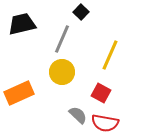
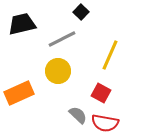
gray line: rotated 40 degrees clockwise
yellow circle: moved 4 px left, 1 px up
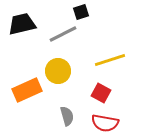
black square: rotated 28 degrees clockwise
gray line: moved 1 px right, 5 px up
yellow line: moved 5 px down; rotated 48 degrees clockwise
orange rectangle: moved 8 px right, 3 px up
gray semicircle: moved 11 px left, 1 px down; rotated 30 degrees clockwise
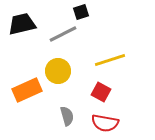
red square: moved 1 px up
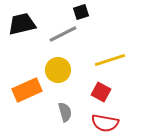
yellow circle: moved 1 px up
gray semicircle: moved 2 px left, 4 px up
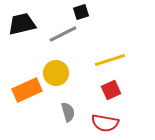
yellow circle: moved 2 px left, 3 px down
red square: moved 10 px right, 2 px up; rotated 36 degrees clockwise
gray semicircle: moved 3 px right
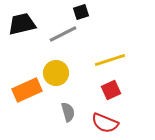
red semicircle: rotated 12 degrees clockwise
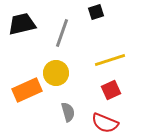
black square: moved 15 px right
gray line: moved 1 px left, 1 px up; rotated 44 degrees counterclockwise
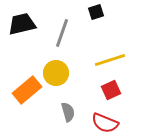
orange rectangle: rotated 16 degrees counterclockwise
